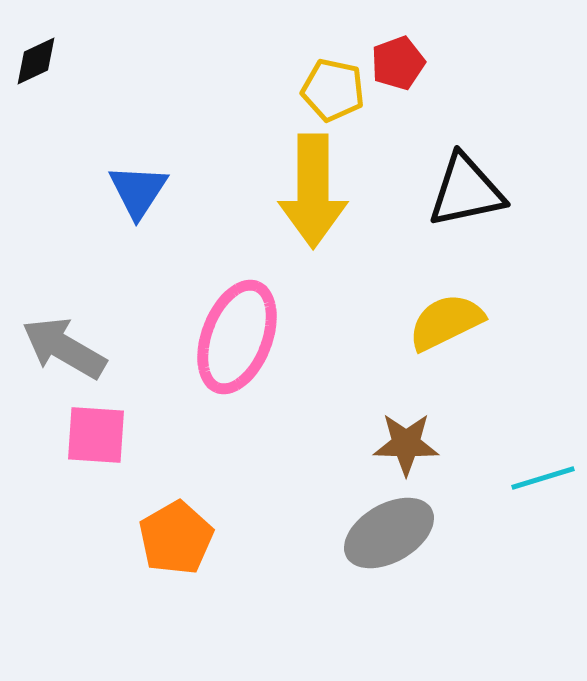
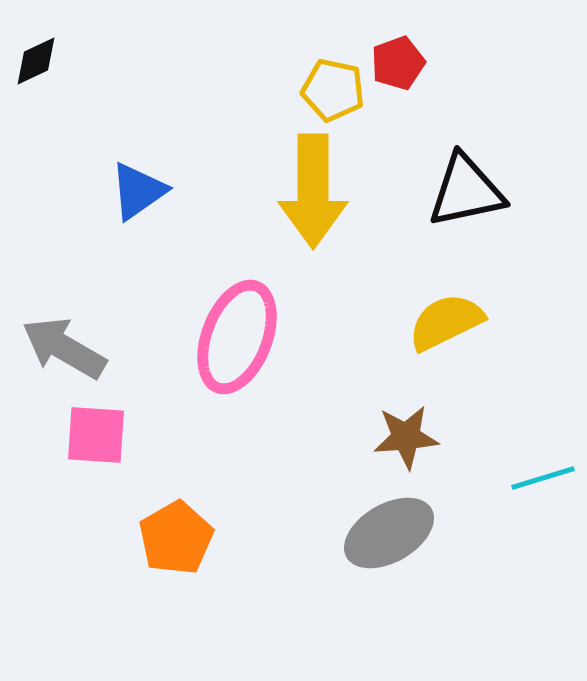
blue triangle: rotated 22 degrees clockwise
brown star: moved 7 px up; rotated 6 degrees counterclockwise
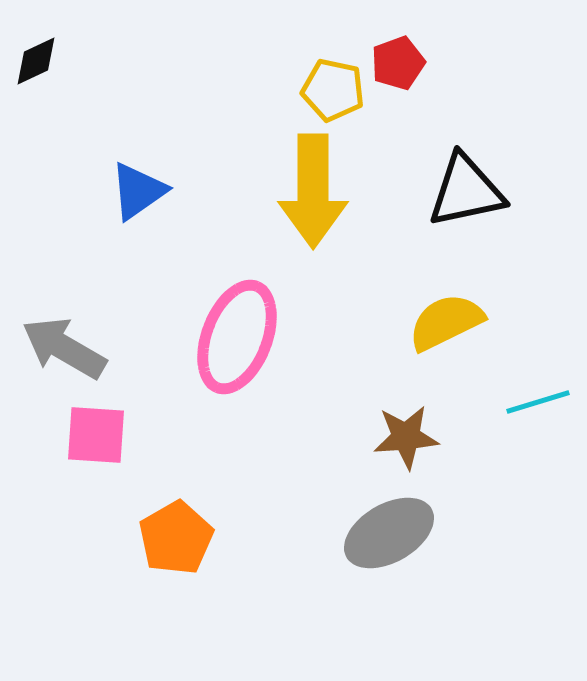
cyan line: moved 5 px left, 76 px up
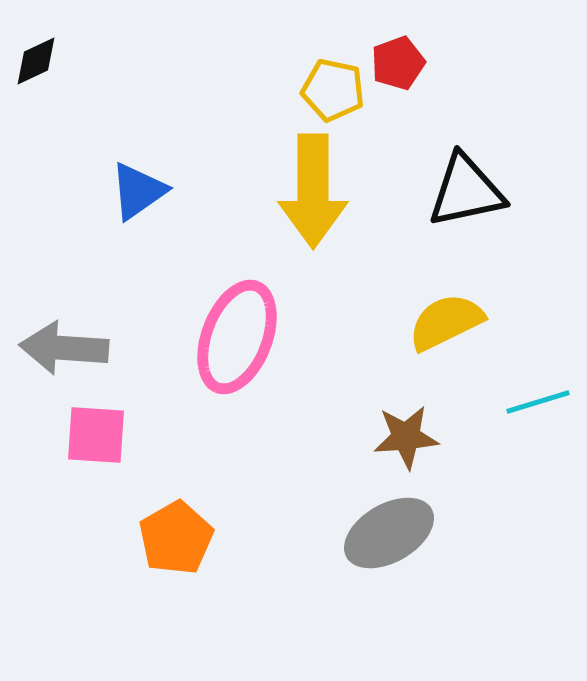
gray arrow: rotated 26 degrees counterclockwise
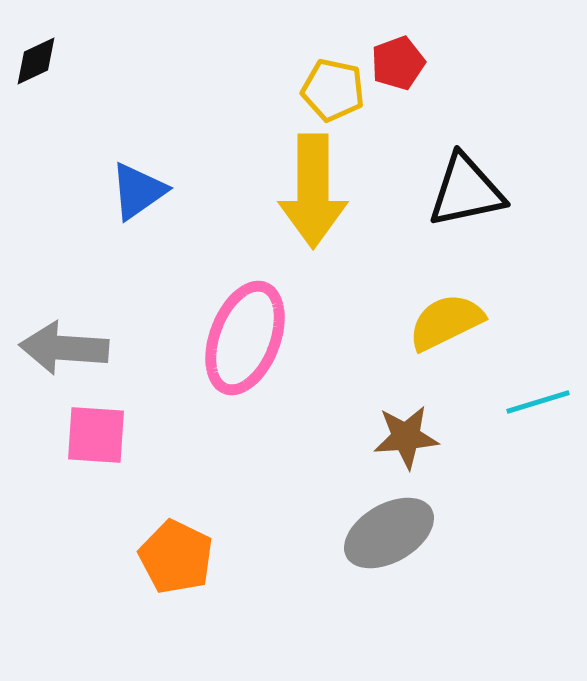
pink ellipse: moved 8 px right, 1 px down
orange pentagon: moved 19 px down; rotated 16 degrees counterclockwise
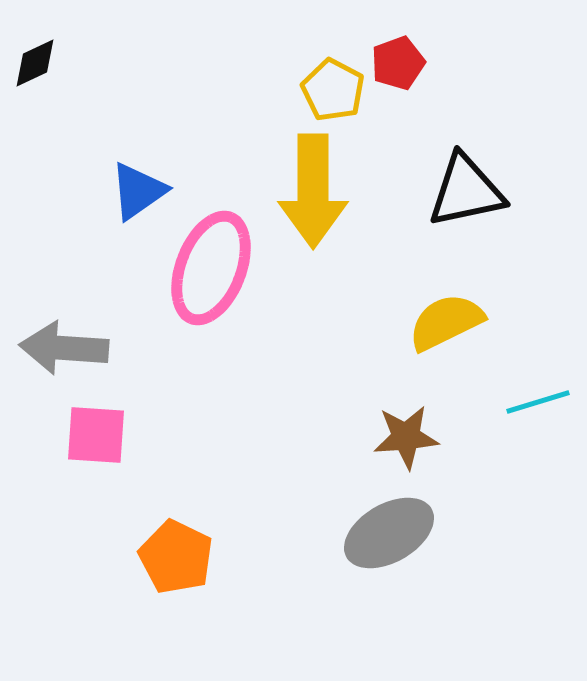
black diamond: moved 1 px left, 2 px down
yellow pentagon: rotated 16 degrees clockwise
pink ellipse: moved 34 px left, 70 px up
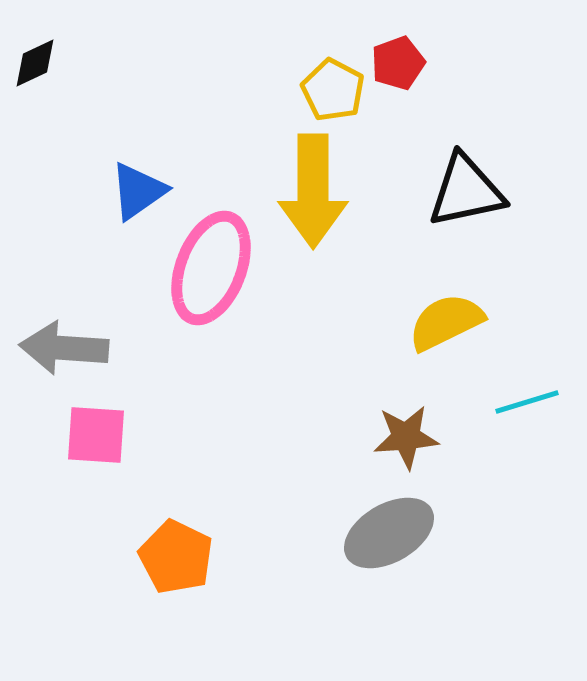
cyan line: moved 11 px left
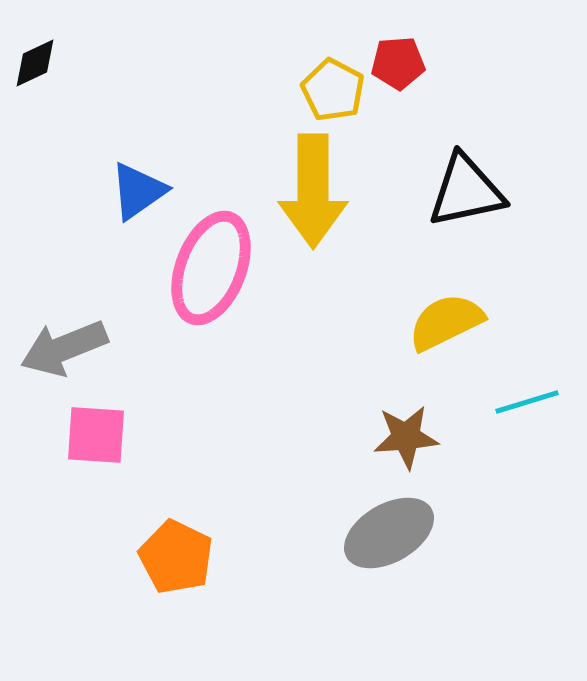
red pentagon: rotated 16 degrees clockwise
gray arrow: rotated 26 degrees counterclockwise
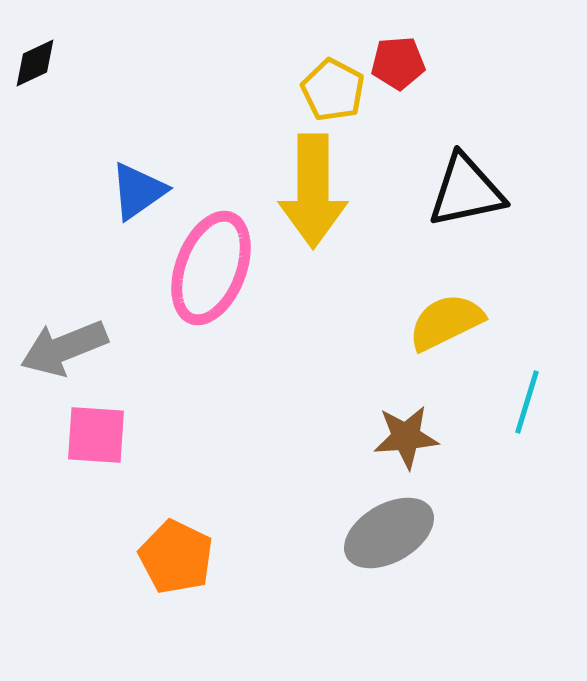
cyan line: rotated 56 degrees counterclockwise
